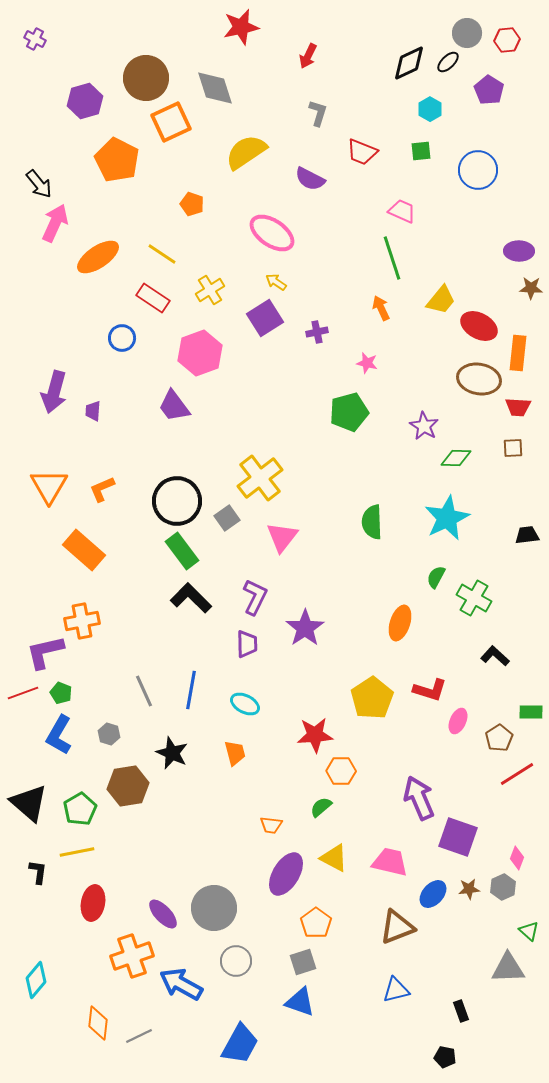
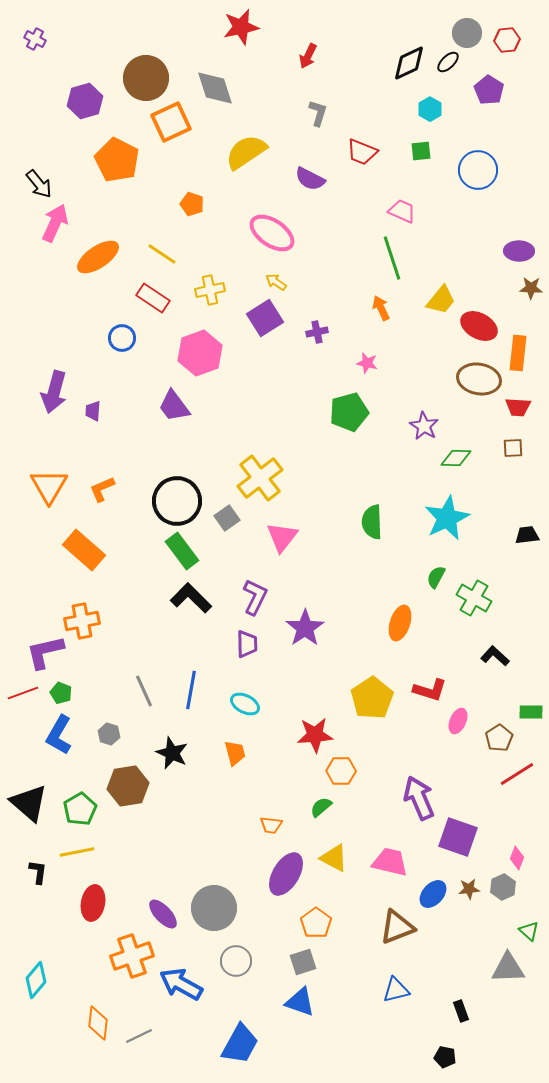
yellow cross at (210, 290): rotated 20 degrees clockwise
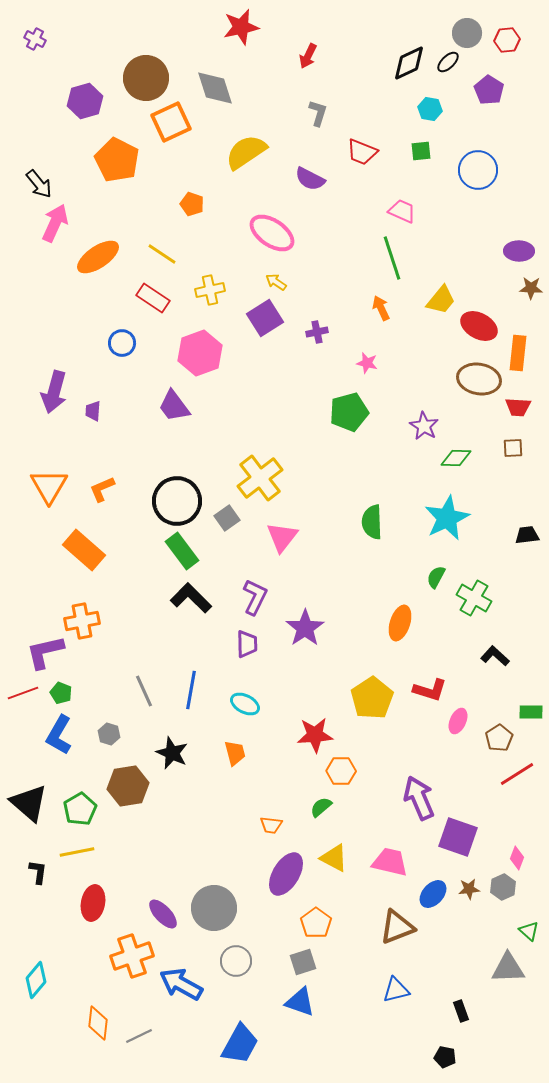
cyan hexagon at (430, 109): rotated 20 degrees counterclockwise
blue circle at (122, 338): moved 5 px down
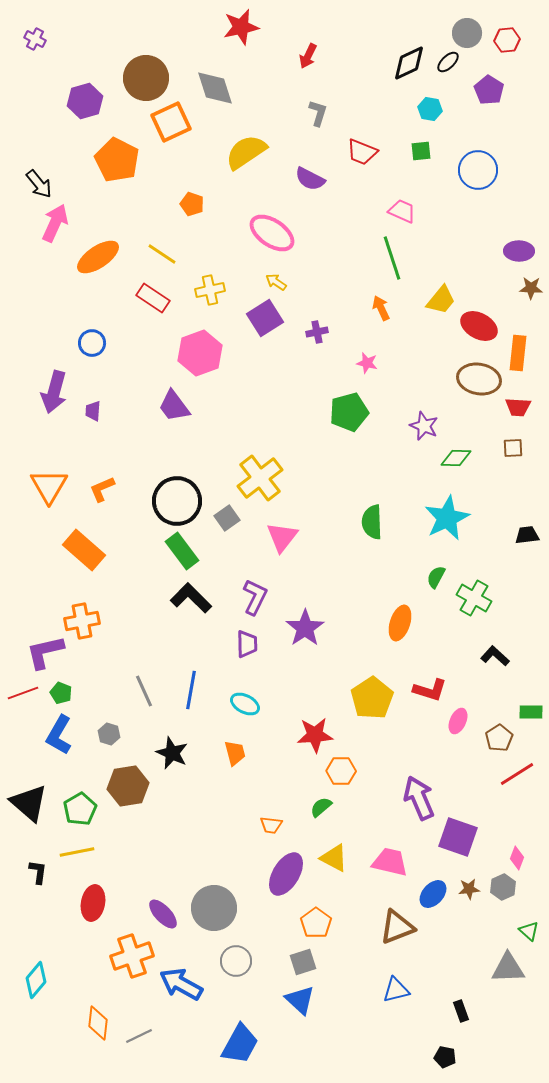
blue circle at (122, 343): moved 30 px left
purple star at (424, 426): rotated 8 degrees counterclockwise
blue triangle at (300, 1002): moved 2 px up; rotated 24 degrees clockwise
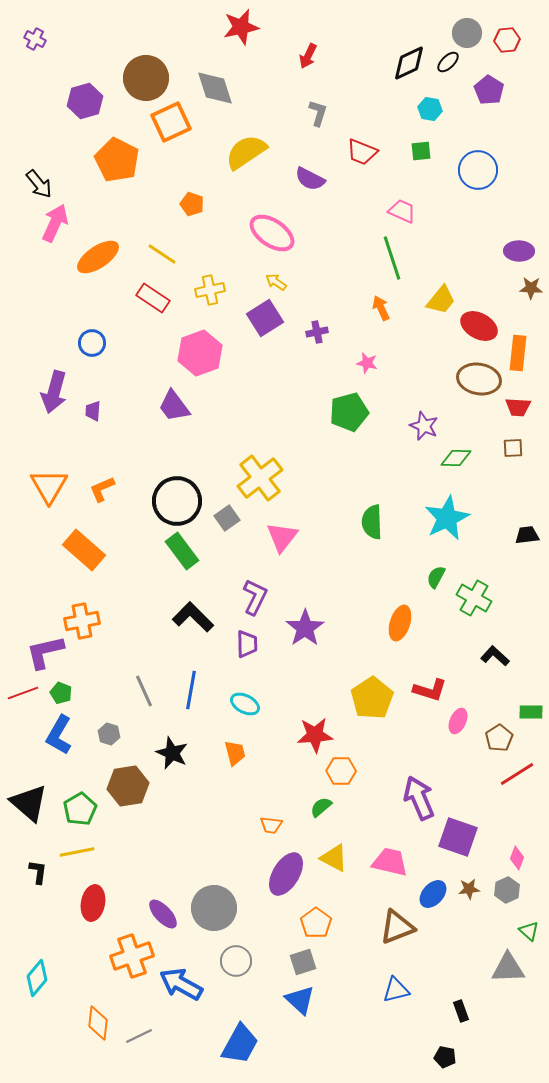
black L-shape at (191, 598): moved 2 px right, 19 px down
gray hexagon at (503, 887): moved 4 px right, 3 px down
cyan diamond at (36, 980): moved 1 px right, 2 px up
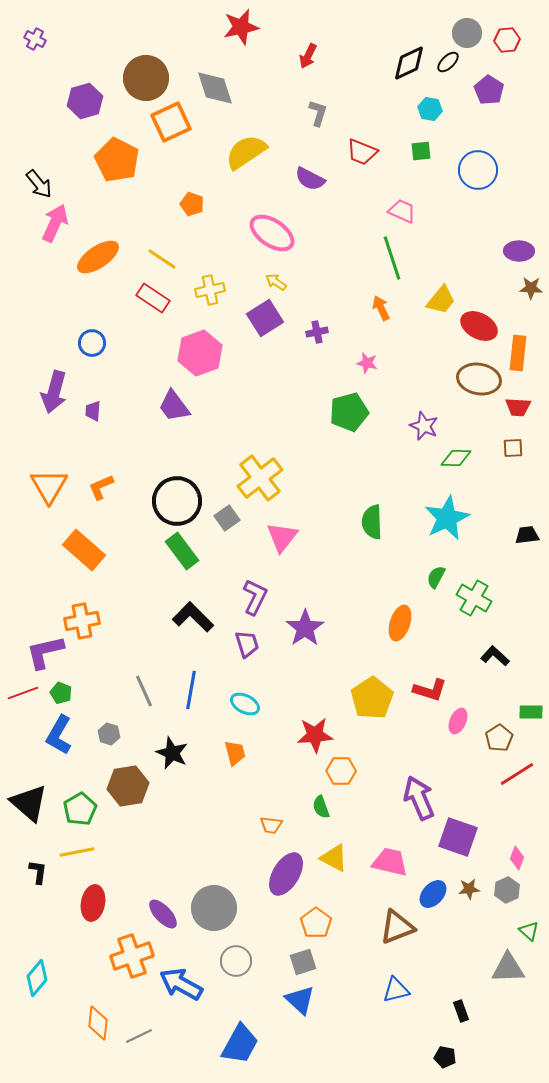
yellow line at (162, 254): moved 5 px down
orange L-shape at (102, 489): moved 1 px left, 2 px up
purple trapezoid at (247, 644): rotated 16 degrees counterclockwise
green semicircle at (321, 807): rotated 70 degrees counterclockwise
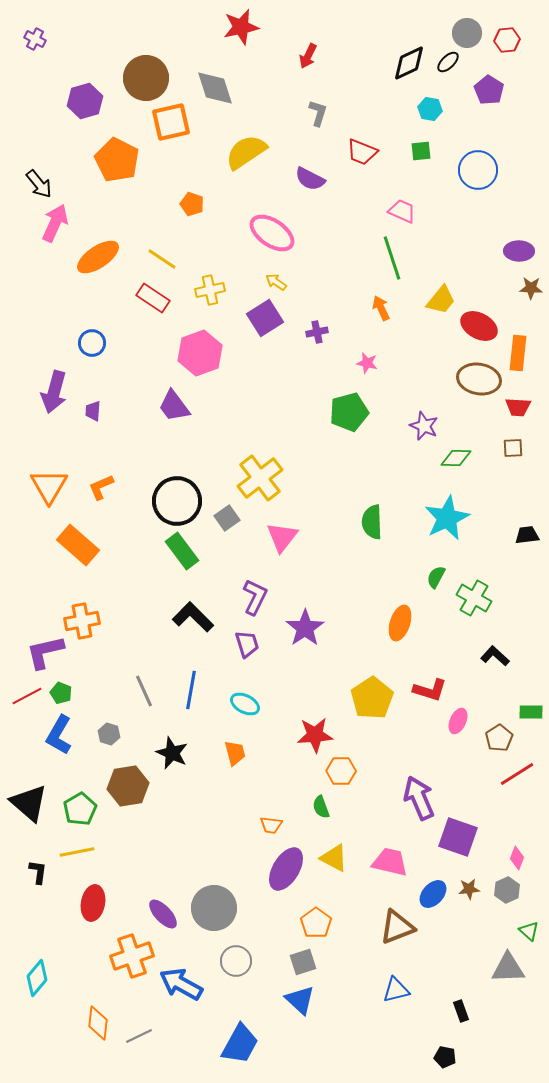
orange square at (171, 122): rotated 12 degrees clockwise
orange rectangle at (84, 550): moved 6 px left, 5 px up
red line at (23, 693): moved 4 px right, 3 px down; rotated 8 degrees counterclockwise
purple ellipse at (286, 874): moved 5 px up
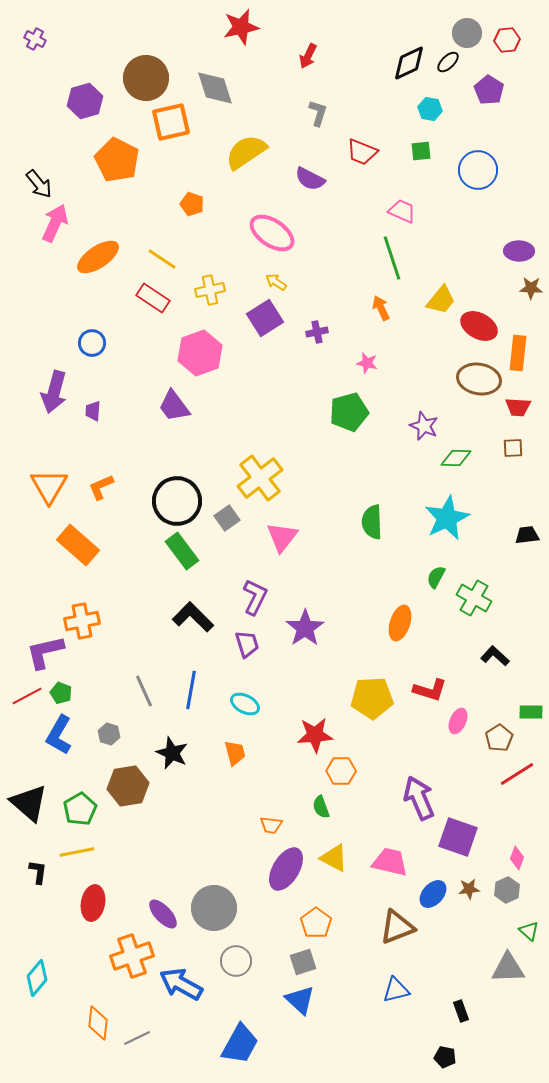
yellow pentagon at (372, 698): rotated 30 degrees clockwise
gray line at (139, 1036): moved 2 px left, 2 px down
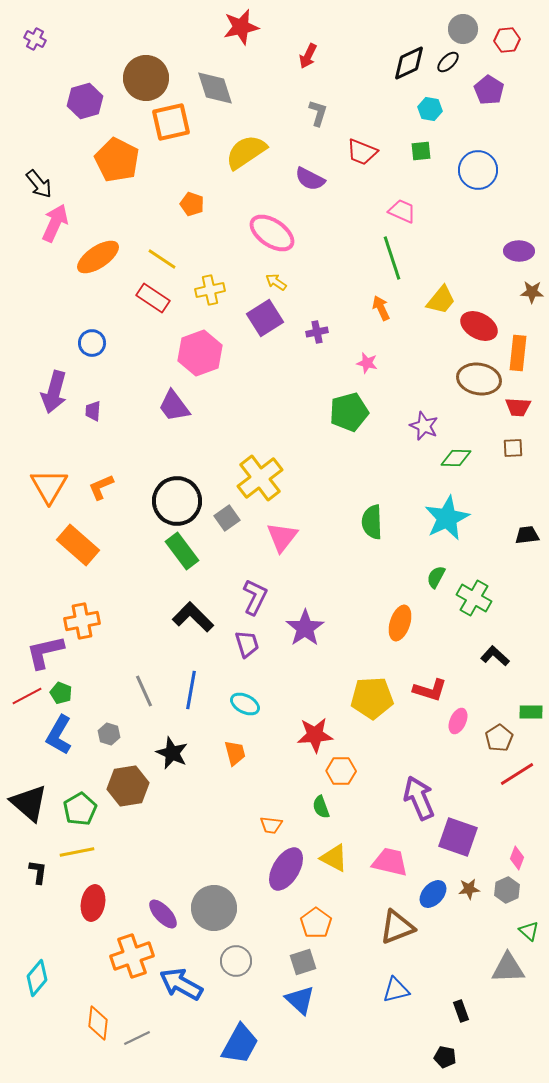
gray circle at (467, 33): moved 4 px left, 4 px up
brown star at (531, 288): moved 1 px right, 4 px down
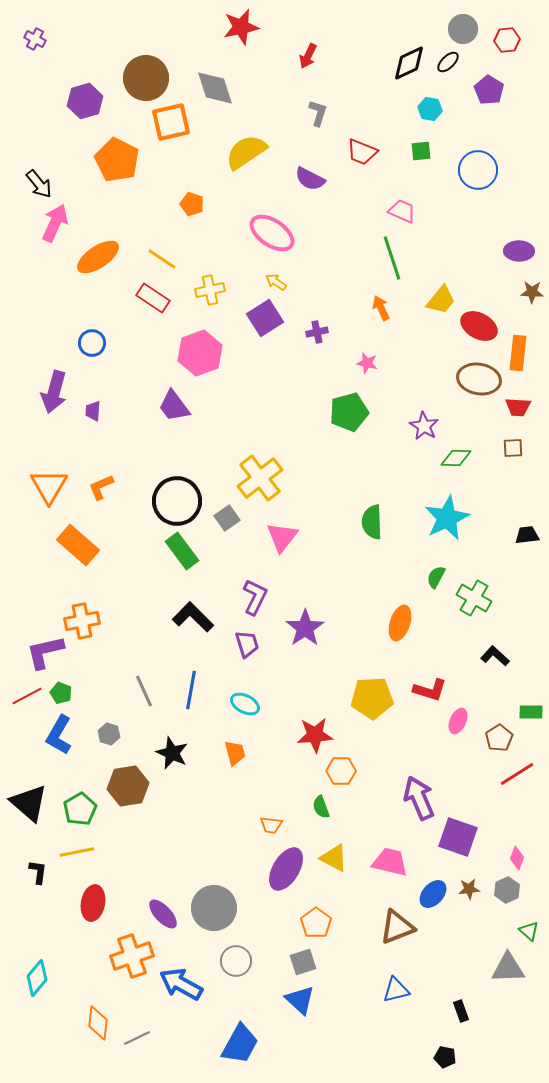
purple star at (424, 426): rotated 8 degrees clockwise
